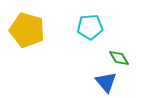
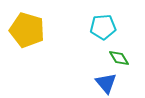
cyan pentagon: moved 13 px right
blue triangle: moved 1 px down
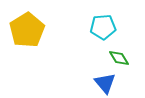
yellow pentagon: rotated 24 degrees clockwise
blue triangle: moved 1 px left
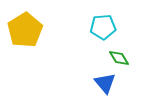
yellow pentagon: moved 2 px left
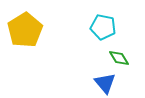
cyan pentagon: rotated 15 degrees clockwise
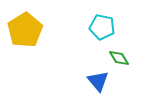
cyan pentagon: moved 1 px left
blue triangle: moved 7 px left, 2 px up
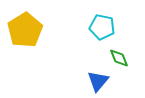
green diamond: rotated 10 degrees clockwise
blue triangle: rotated 20 degrees clockwise
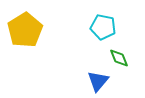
cyan pentagon: moved 1 px right
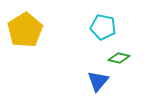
green diamond: rotated 55 degrees counterclockwise
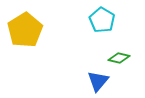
cyan pentagon: moved 1 px left, 7 px up; rotated 20 degrees clockwise
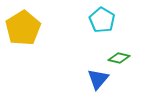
yellow pentagon: moved 2 px left, 2 px up
blue triangle: moved 2 px up
